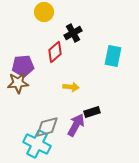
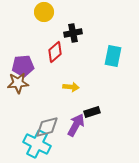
black cross: rotated 18 degrees clockwise
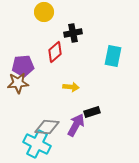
gray diamond: rotated 20 degrees clockwise
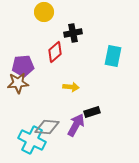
cyan cross: moved 5 px left, 4 px up
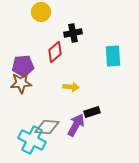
yellow circle: moved 3 px left
cyan rectangle: rotated 15 degrees counterclockwise
brown star: moved 3 px right
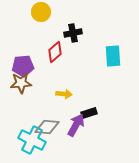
yellow arrow: moved 7 px left, 7 px down
black rectangle: moved 3 px left, 1 px down
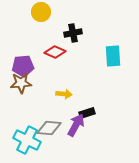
red diamond: rotated 65 degrees clockwise
black rectangle: moved 2 px left
gray diamond: moved 2 px right, 1 px down
cyan cross: moved 5 px left
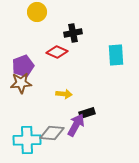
yellow circle: moved 4 px left
red diamond: moved 2 px right
cyan rectangle: moved 3 px right, 1 px up
purple pentagon: rotated 15 degrees counterclockwise
gray diamond: moved 3 px right, 5 px down
cyan cross: rotated 28 degrees counterclockwise
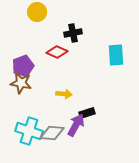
brown star: rotated 15 degrees clockwise
cyan cross: moved 2 px right, 9 px up; rotated 20 degrees clockwise
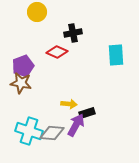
yellow arrow: moved 5 px right, 10 px down
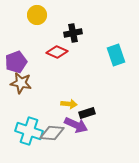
yellow circle: moved 3 px down
cyan rectangle: rotated 15 degrees counterclockwise
purple pentagon: moved 7 px left, 4 px up
purple arrow: rotated 85 degrees clockwise
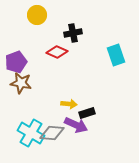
cyan cross: moved 2 px right, 2 px down; rotated 12 degrees clockwise
